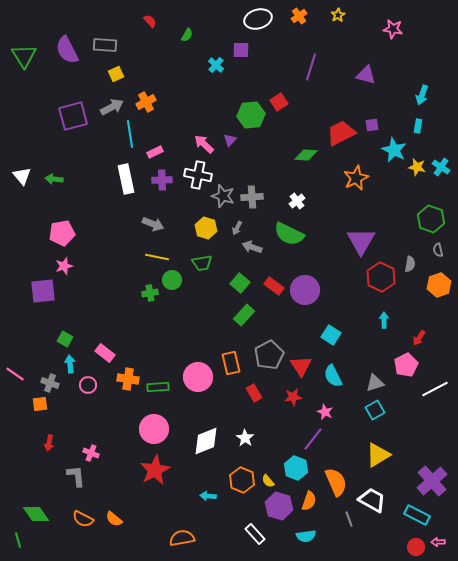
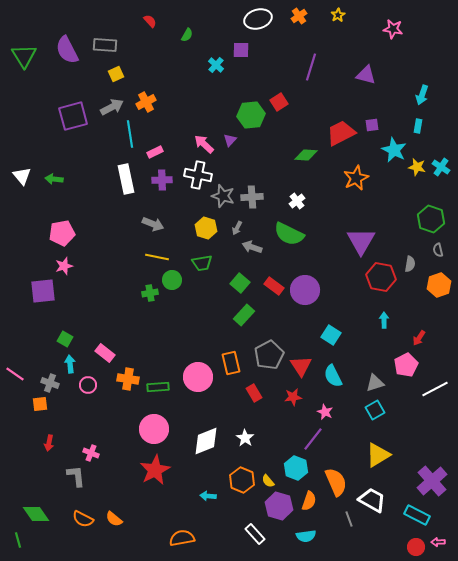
red hexagon at (381, 277): rotated 16 degrees counterclockwise
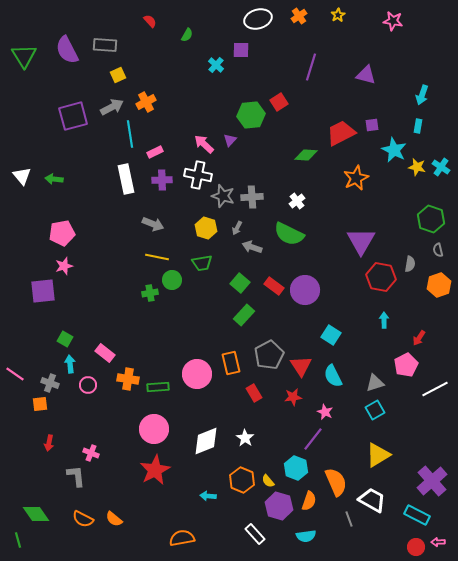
pink star at (393, 29): moved 8 px up
yellow square at (116, 74): moved 2 px right, 1 px down
pink circle at (198, 377): moved 1 px left, 3 px up
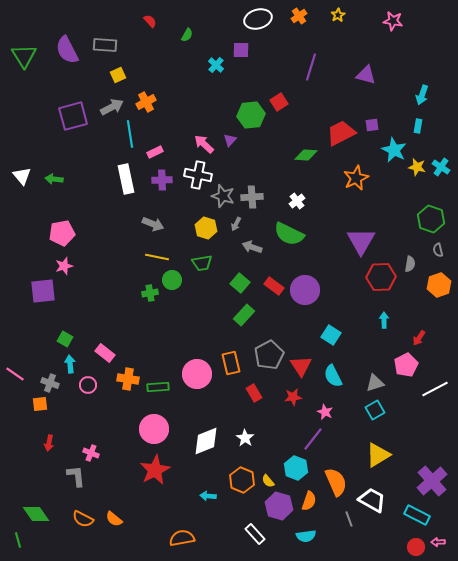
gray arrow at (237, 228): moved 1 px left, 4 px up
red hexagon at (381, 277): rotated 12 degrees counterclockwise
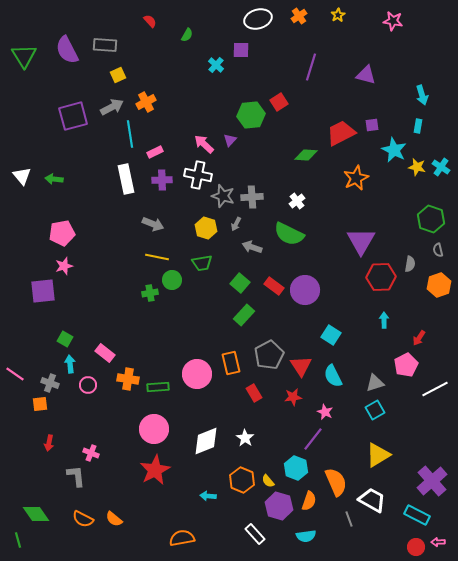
cyan arrow at (422, 95): rotated 36 degrees counterclockwise
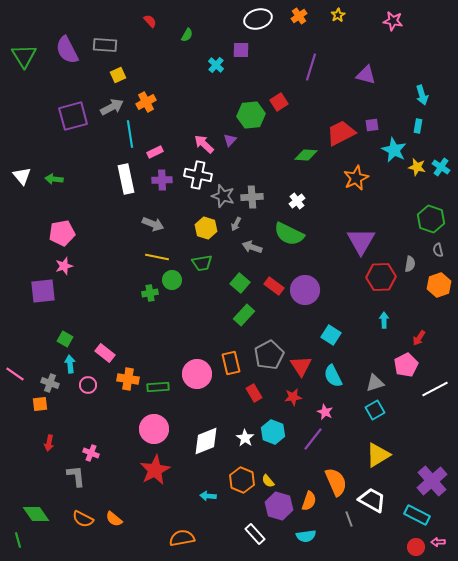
cyan hexagon at (296, 468): moved 23 px left, 36 px up
